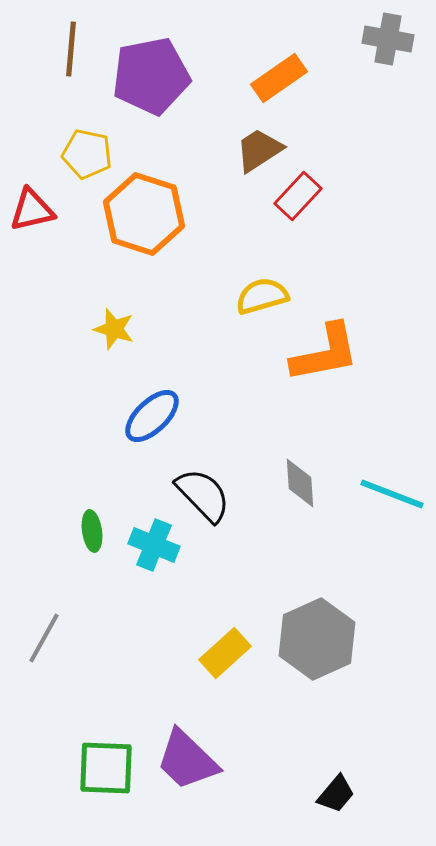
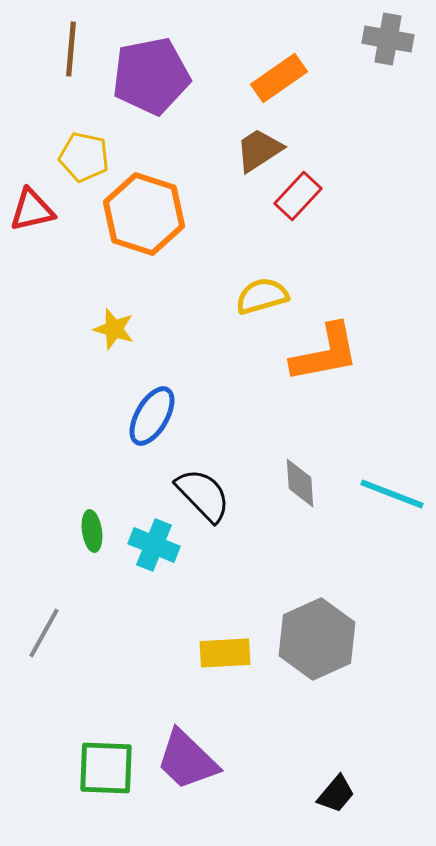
yellow pentagon: moved 3 px left, 3 px down
blue ellipse: rotated 16 degrees counterclockwise
gray line: moved 5 px up
yellow rectangle: rotated 39 degrees clockwise
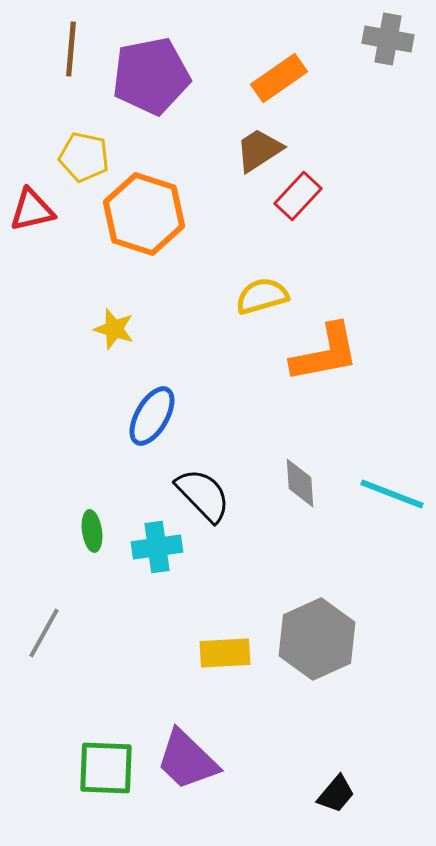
cyan cross: moved 3 px right, 2 px down; rotated 30 degrees counterclockwise
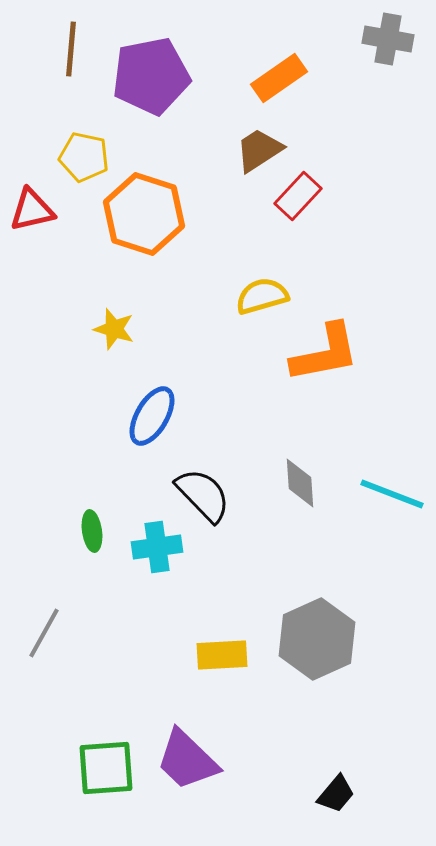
yellow rectangle: moved 3 px left, 2 px down
green square: rotated 6 degrees counterclockwise
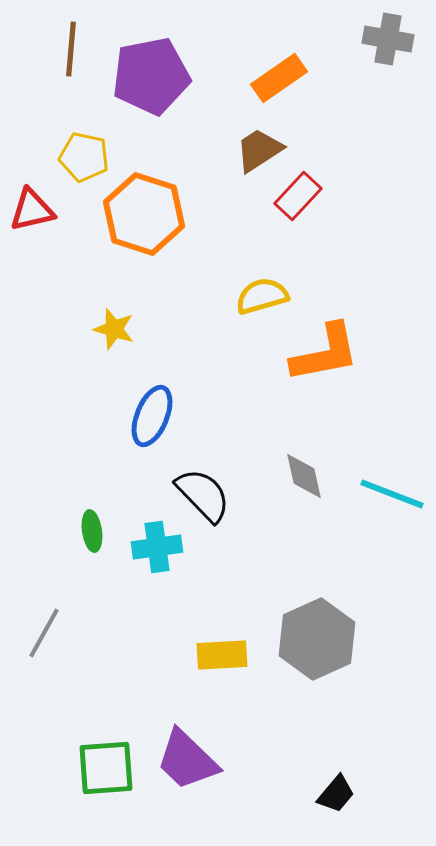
blue ellipse: rotated 8 degrees counterclockwise
gray diamond: moved 4 px right, 7 px up; rotated 9 degrees counterclockwise
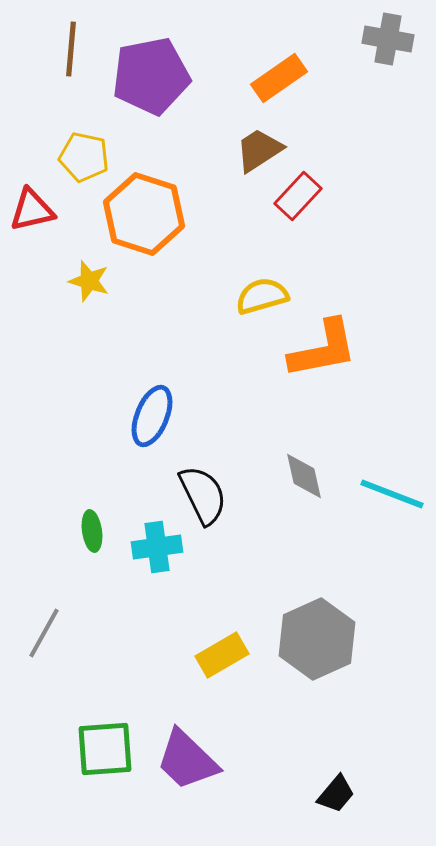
yellow star: moved 25 px left, 48 px up
orange L-shape: moved 2 px left, 4 px up
black semicircle: rotated 18 degrees clockwise
yellow rectangle: rotated 27 degrees counterclockwise
green square: moved 1 px left, 19 px up
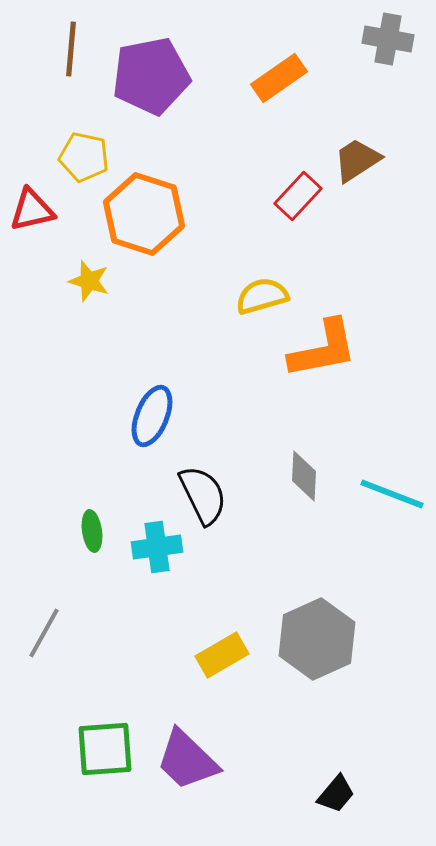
brown trapezoid: moved 98 px right, 10 px down
gray diamond: rotated 15 degrees clockwise
